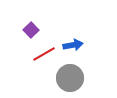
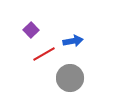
blue arrow: moved 4 px up
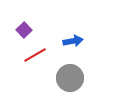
purple square: moved 7 px left
red line: moved 9 px left, 1 px down
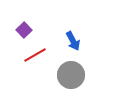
blue arrow: rotated 72 degrees clockwise
gray circle: moved 1 px right, 3 px up
